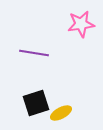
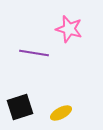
pink star: moved 12 px left, 5 px down; rotated 24 degrees clockwise
black square: moved 16 px left, 4 px down
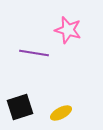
pink star: moved 1 px left, 1 px down
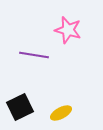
purple line: moved 2 px down
black square: rotated 8 degrees counterclockwise
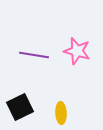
pink star: moved 9 px right, 21 px down
yellow ellipse: rotated 65 degrees counterclockwise
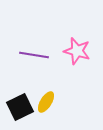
yellow ellipse: moved 15 px left, 11 px up; rotated 35 degrees clockwise
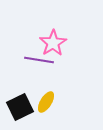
pink star: moved 24 px left, 8 px up; rotated 24 degrees clockwise
purple line: moved 5 px right, 5 px down
